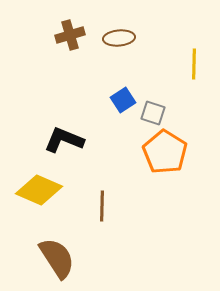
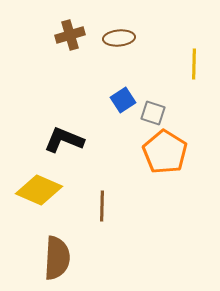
brown semicircle: rotated 36 degrees clockwise
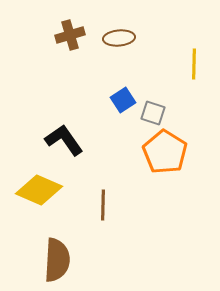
black L-shape: rotated 33 degrees clockwise
brown line: moved 1 px right, 1 px up
brown semicircle: moved 2 px down
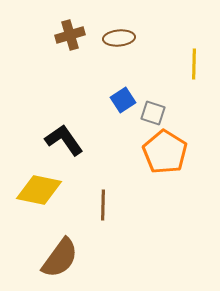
yellow diamond: rotated 12 degrees counterclockwise
brown semicircle: moved 3 px right, 2 px up; rotated 33 degrees clockwise
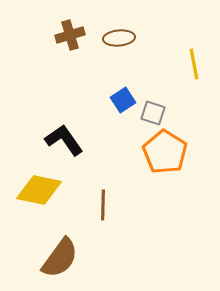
yellow line: rotated 12 degrees counterclockwise
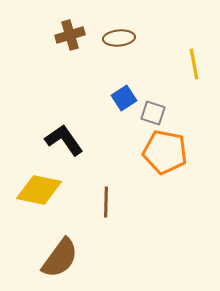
blue square: moved 1 px right, 2 px up
orange pentagon: rotated 21 degrees counterclockwise
brown line: moved 3 px right, 3 px up
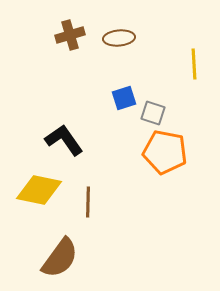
yellow line: rotated 8 degrees clockwise
blue square: rotated 15 degrees clockwise
brown line: moved 18 px left
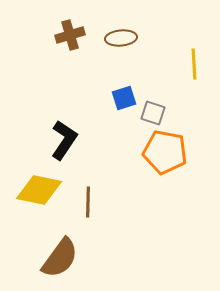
brown ellipse: moved 2 px right
black L-shape: rotated 69 degrees clockwise
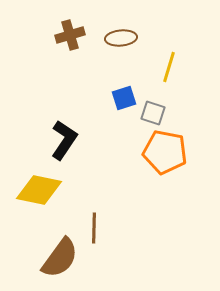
yellow line: moved 25 px left, 3 px down; rotated 20 degrees clockwise
brown line: moved 6 px right, 26 px down
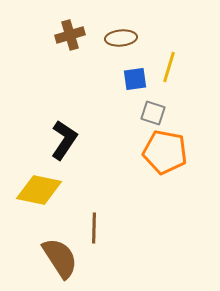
blue square: moved 11 px right, 19 px up; rotated 10 degrees clockwise
brown semicircle: rotated 69 degrees counterclockwise
